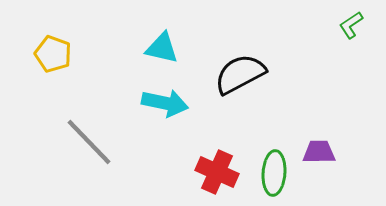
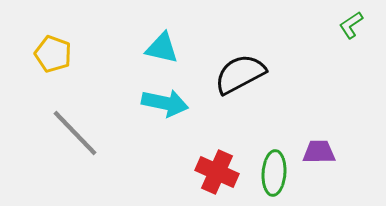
gray line: moved 14 px left, 9 px up
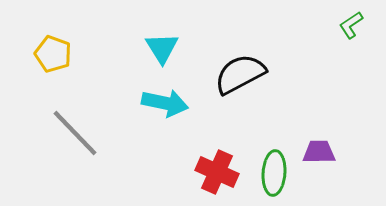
cyan triangle: rotated 45 degrees clockwise
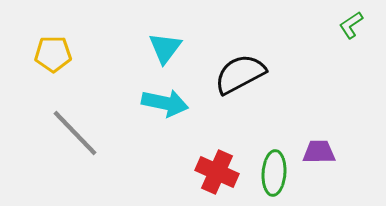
cyan triangle: moved 3 px right; rotated 9 degrees clockwise
yellow pentagon: rotated 21 degrees counterclockwise
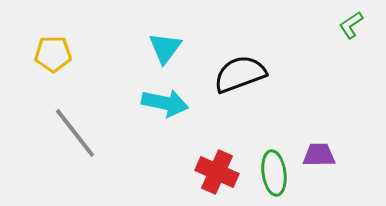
black semicircle: rotated 8 degrees clockwise
gray line: rotated 6 degrees clockwise
purple trapezoid: moved 3 px down
green ellipse: rotated 12 degrees counterclockwise
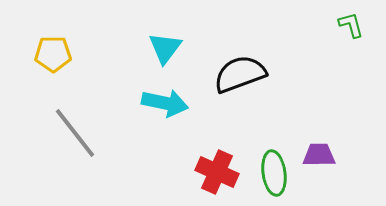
green L-shape: rotated 108 degrees clockwise
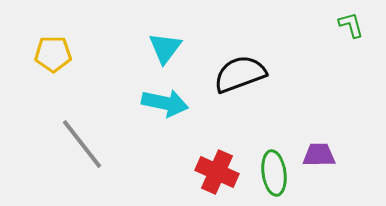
gray line: moved 7 px right, 11 px down
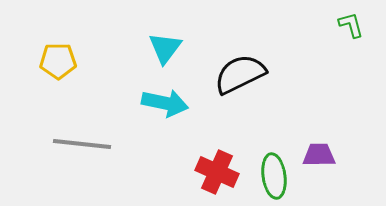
yellow pentagon: moved 5 px right, 7 px down
black semicircle: rotated 6 degrees counterclockwise
gray line: rotated 46 degrees counterclockwise
green ellipse: moved 3 px down
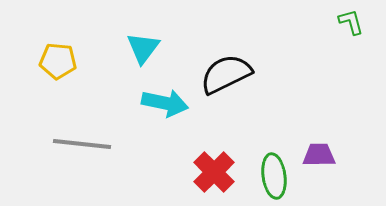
green L-shape: moved 3 px up
cyan triangle: moved 22 px left
yellow pentagon: rotated 6 degrees clockwise
black semicircle: moved 14 px left
red cross: moved 3 px left; rotated 21 degrees clockwise
